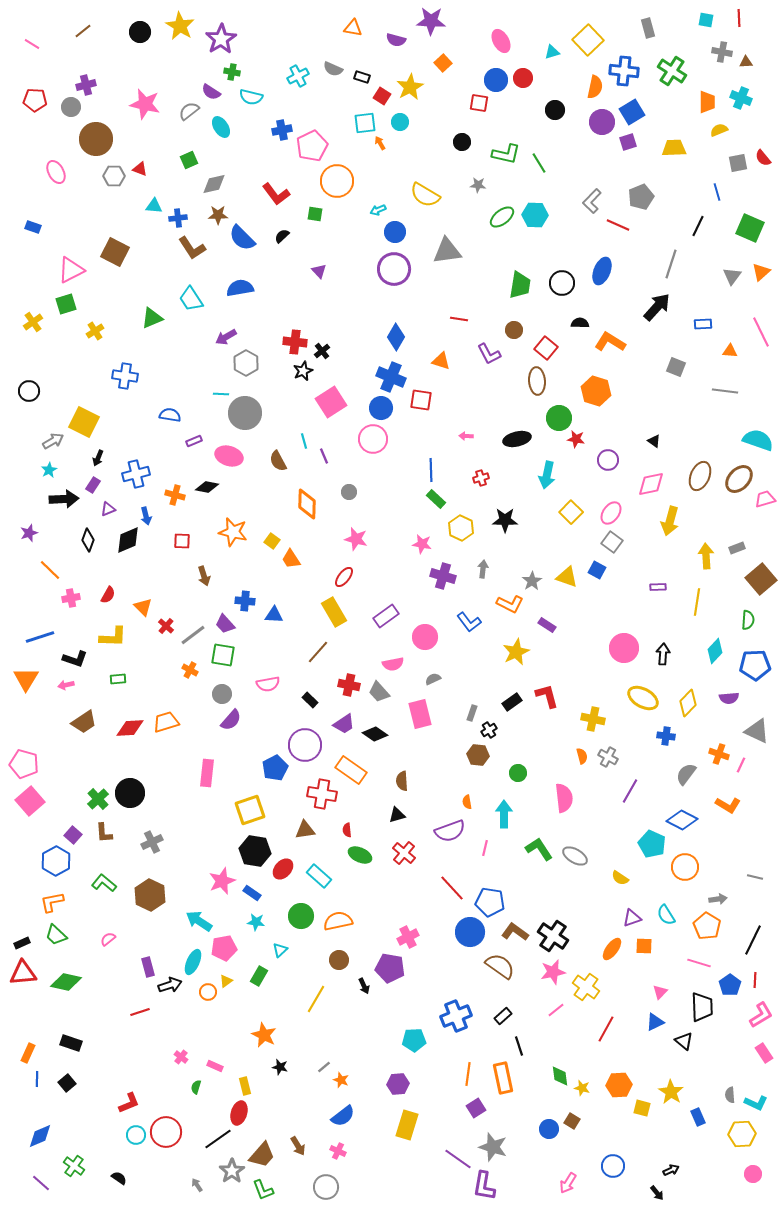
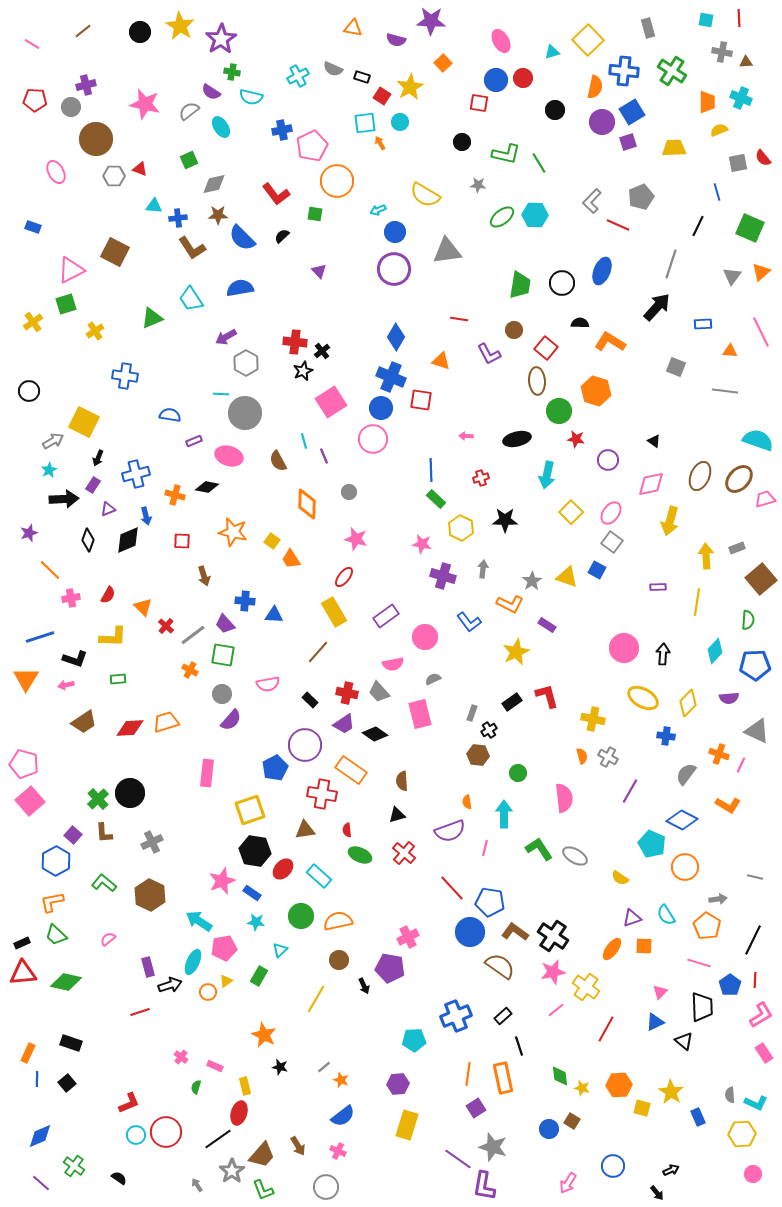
green circle at (559, 418): moved 7 px up
red cross at (349, 685): moved 2 px left, 8 px down
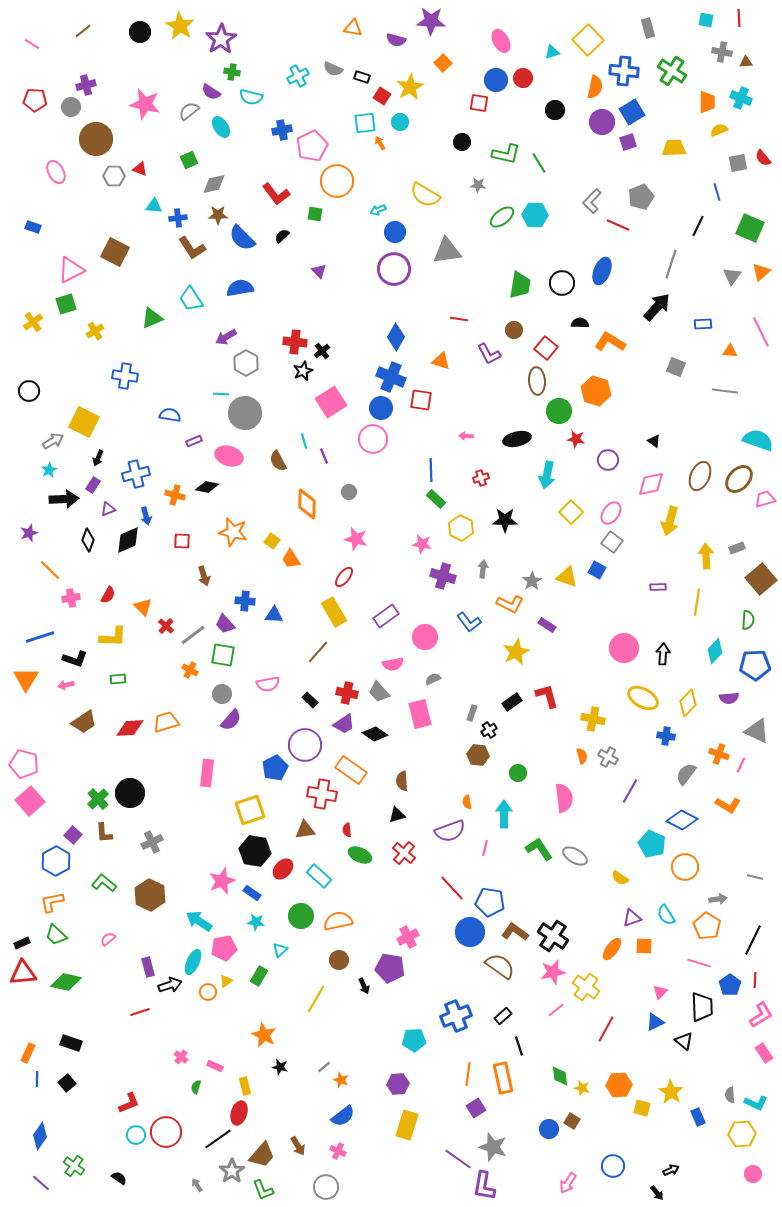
blue diamond at (40, 1136): rotated 32 degrees counterclockwise
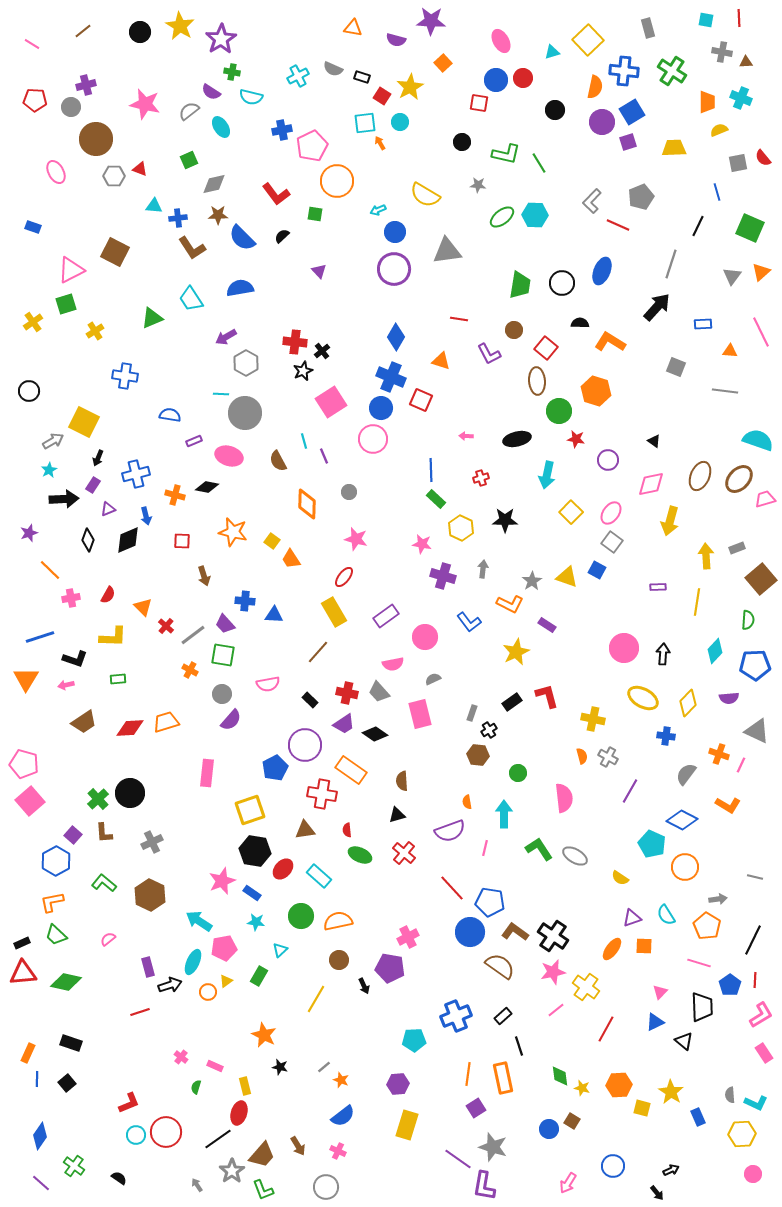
red square at (421, 400): rotated 15 degrees clockwise
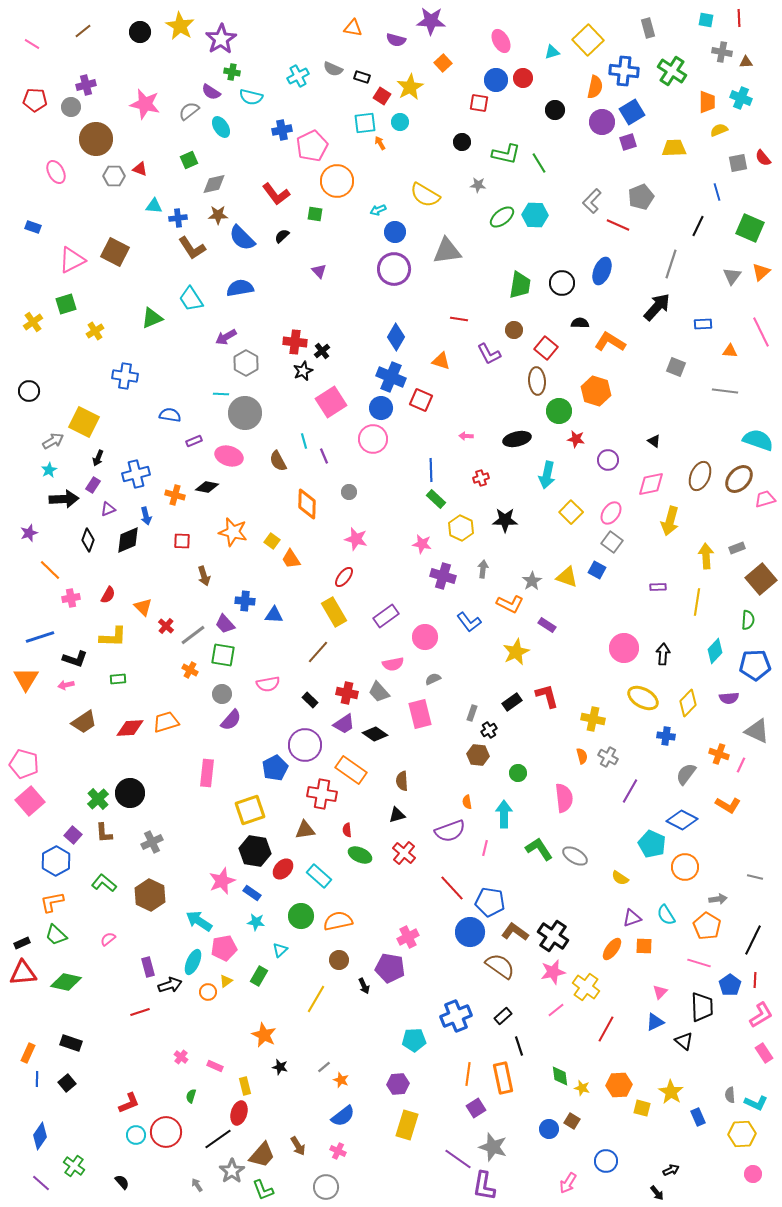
pink triangle at (71, 270): moved 1 px right, 10 px up
green semicircle at (196, 1087): moved 5 px left, 9 px down
blue circle at (613, 1166): moved 7 px left, 5 px up
black semicircle at (119, 1178): moved 3 px right, 4 px down; rotated 14 degrees clockwise
